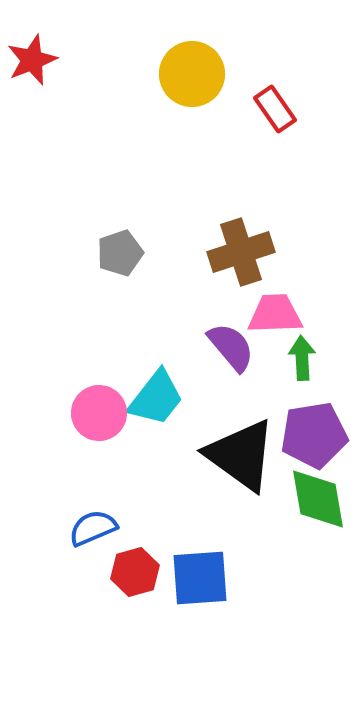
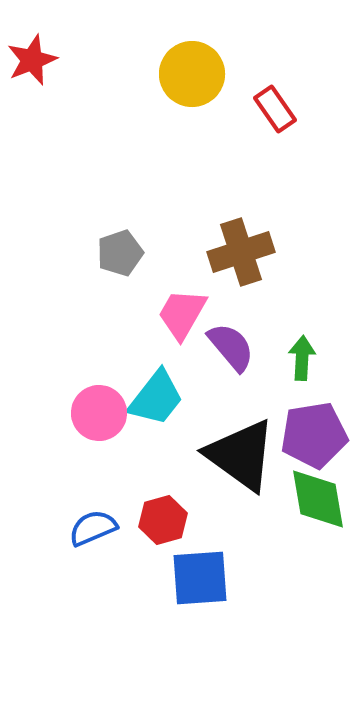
pink trapezoid: moved 93 px left; rotated 58 degrees counterclockwise
green arrow: rotated 6 degrees clockwise
red hexagon: moved 28 px right, 52 px up
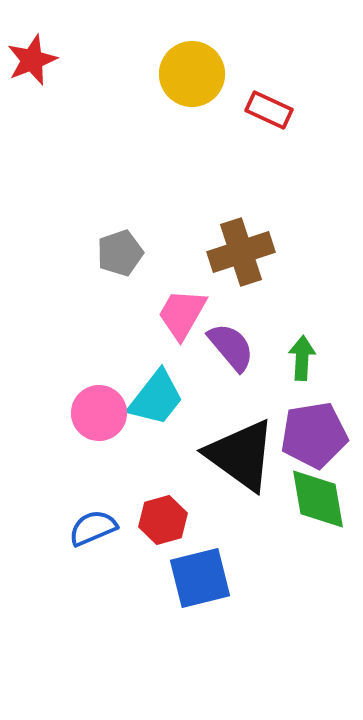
red rectangle: moved 6 px left, 1 px down; rotated 30 degrees counterclockwise
blue square: rotated 10 degrees counterclockwise
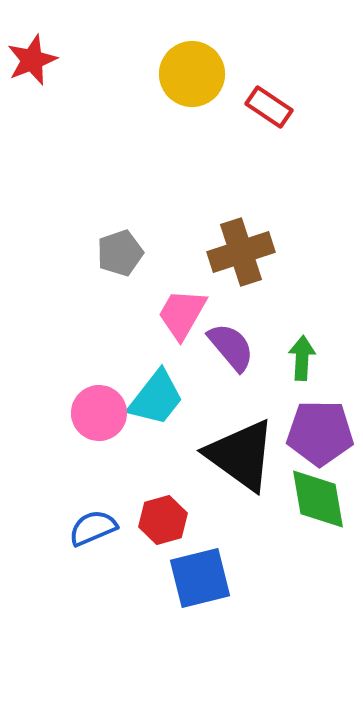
red rectangle: moved 3 px up; rotated 9 degrees clockwise
purple pentagon: moved 6 px right, 2 px up; rotated 10 degrees clockwise
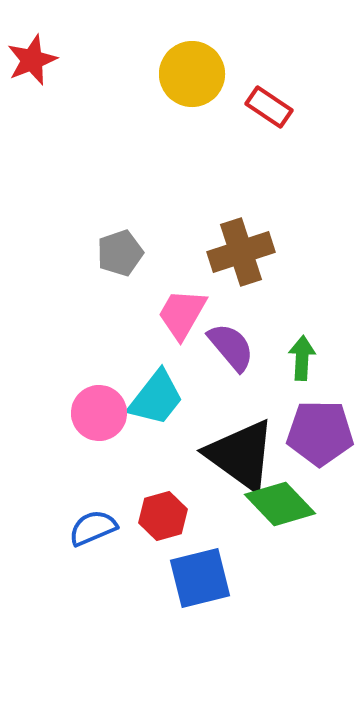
green diamond: moved 38 px left, 5 px down; rotated 34 degrees counterclockwise
red hexagon: moved 4 px up
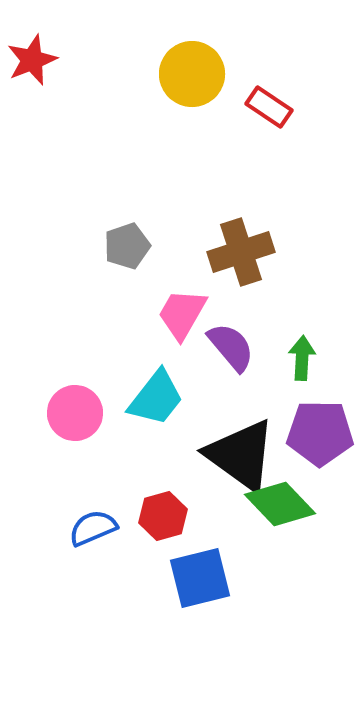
gray pentagon: moved 7 px right, 7 px up
pink circle: moved 24 px left
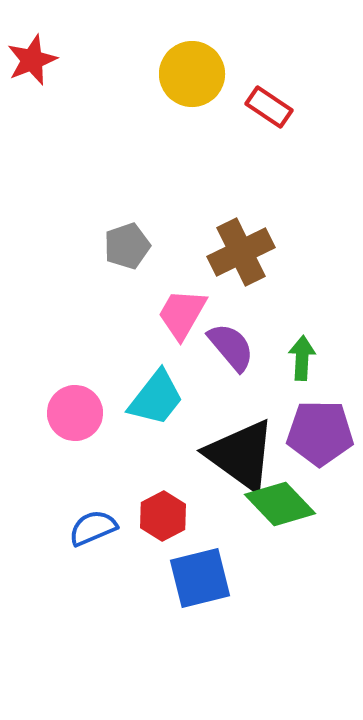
brown cross: rotated 8 degrees counterclockwise
red hexagon: rotated 12 degrees counterclockwise
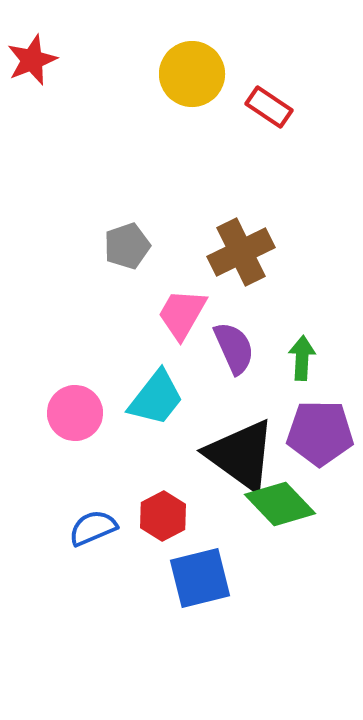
purple semicircle: moved 3 px right, 1 px down; rotated 16 degrees clockwise
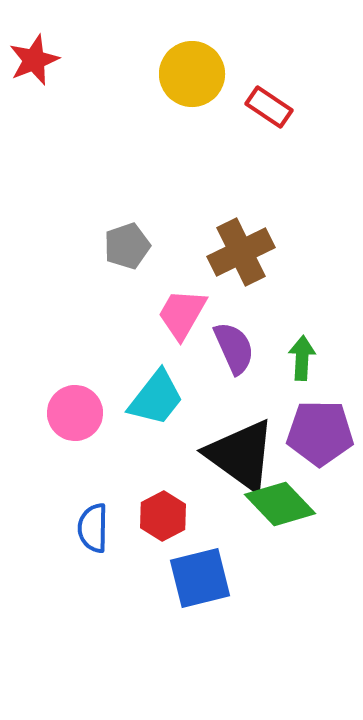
red star: moved 2 px right
blue semicircle: rotated 66 degrees counterclockwise
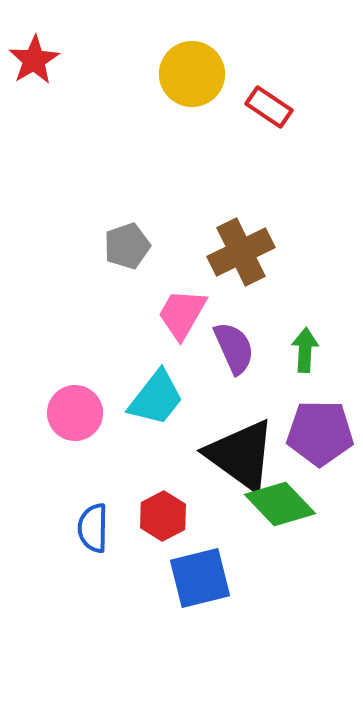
red star: rotated 9 degrees counterclockwise
green arrow: moved 3 px right, 8 px up
